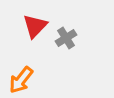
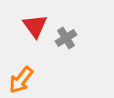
red triangle: rotated 20 degrees counterclockwise
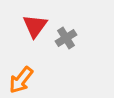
red triangle: rotated 12 degrees clockwise
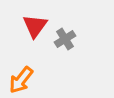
gray cross: moved 1 px left, 1 px down
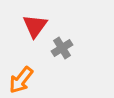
gray cross: moved 3 px left, 9 px down
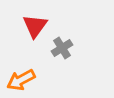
orange arrow: rotated 24 degrees clockwise
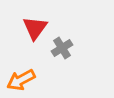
red triangle: moved 2 px down
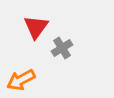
red triangle: moved 1 px right, 1 px up
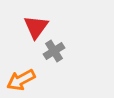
gray cross: moved 8 px left, 3 px down
